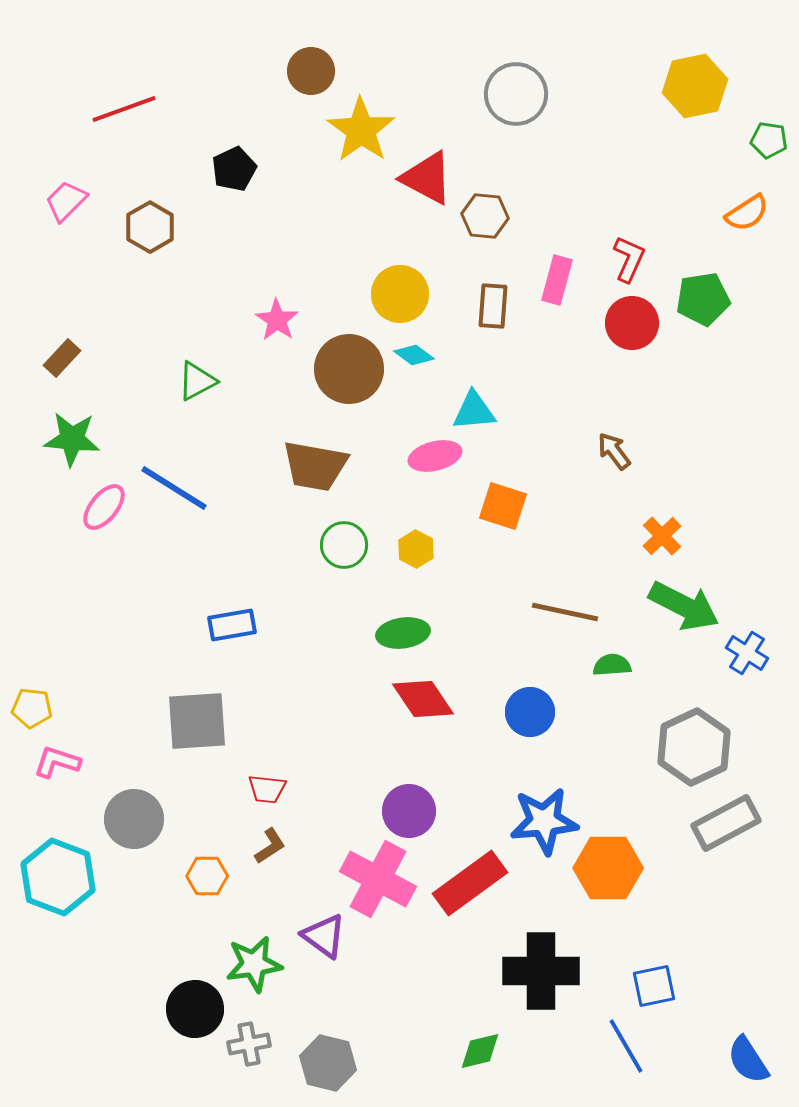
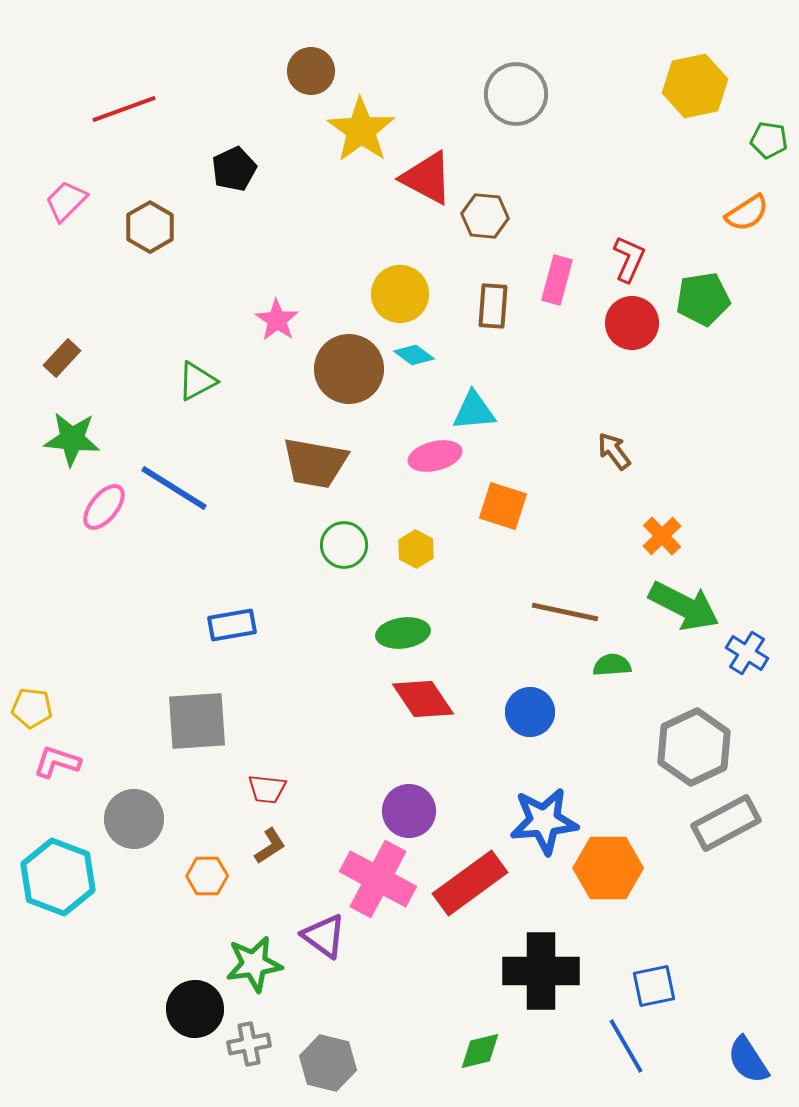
brown trapezoid at (315, 466): moved 3 px up
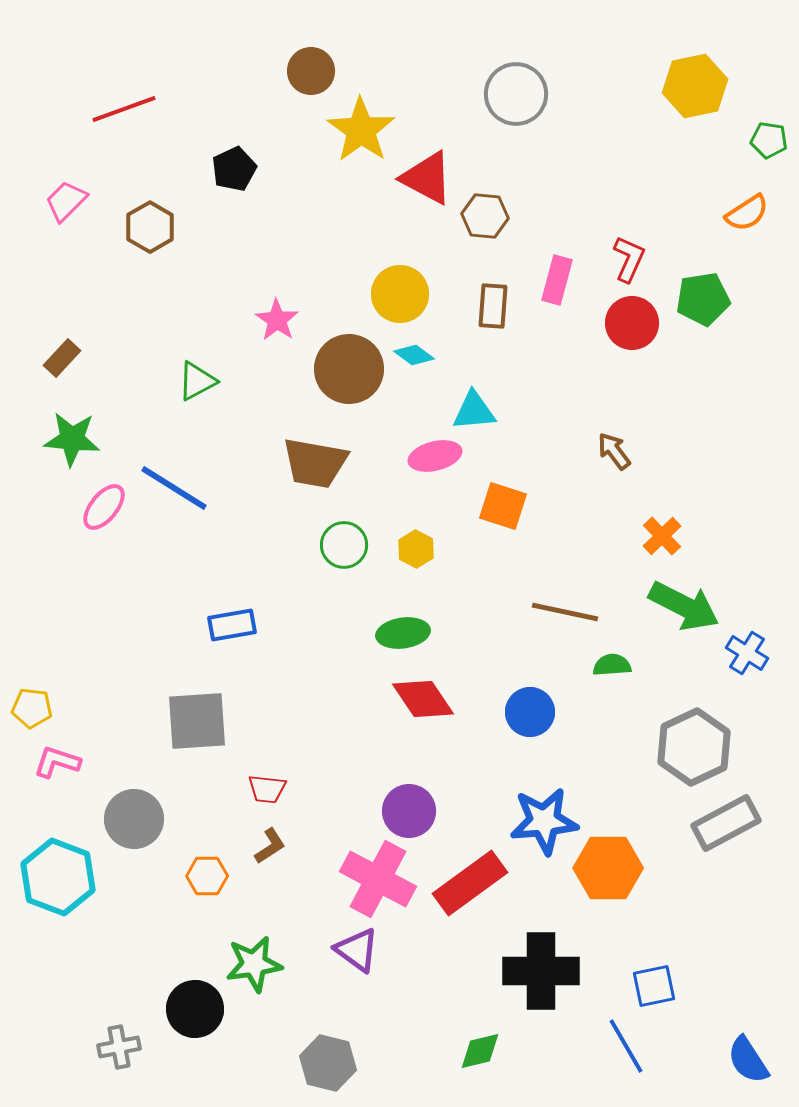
purple triangle at (324, 936): moved 33 px right, 14 px down
gray cross at (249, 1044): moved 130 px left, 3 px down
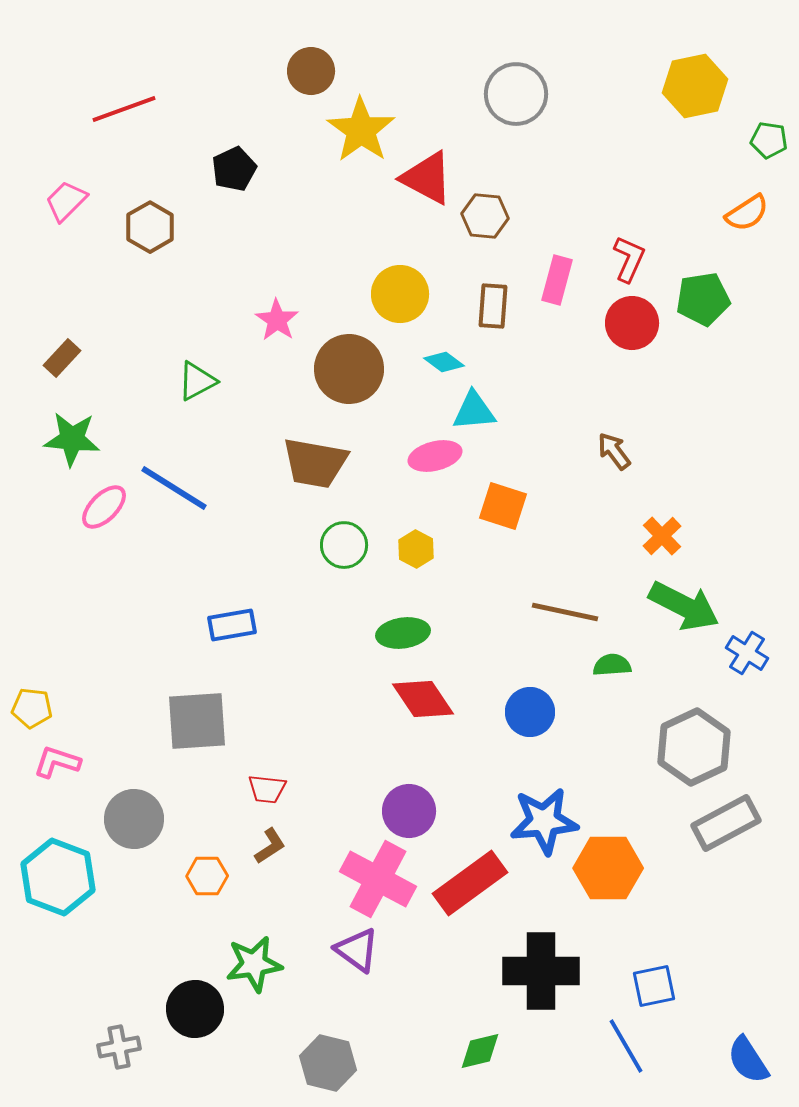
cyan diamond at (414, 355): moved 30 px right, 7 px down
pink ellipse at (104, 507): rotated 6 degrees clockwise
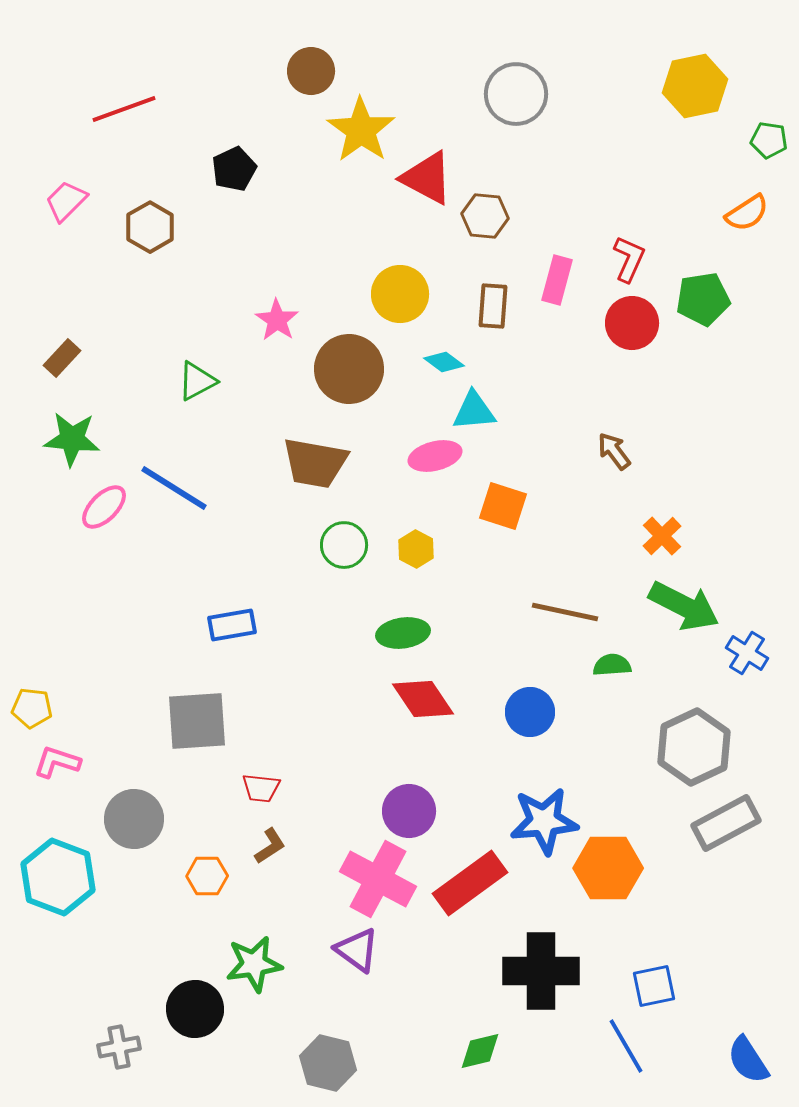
red trapezoid at (267, 789): moved 6 px left, 1 px up
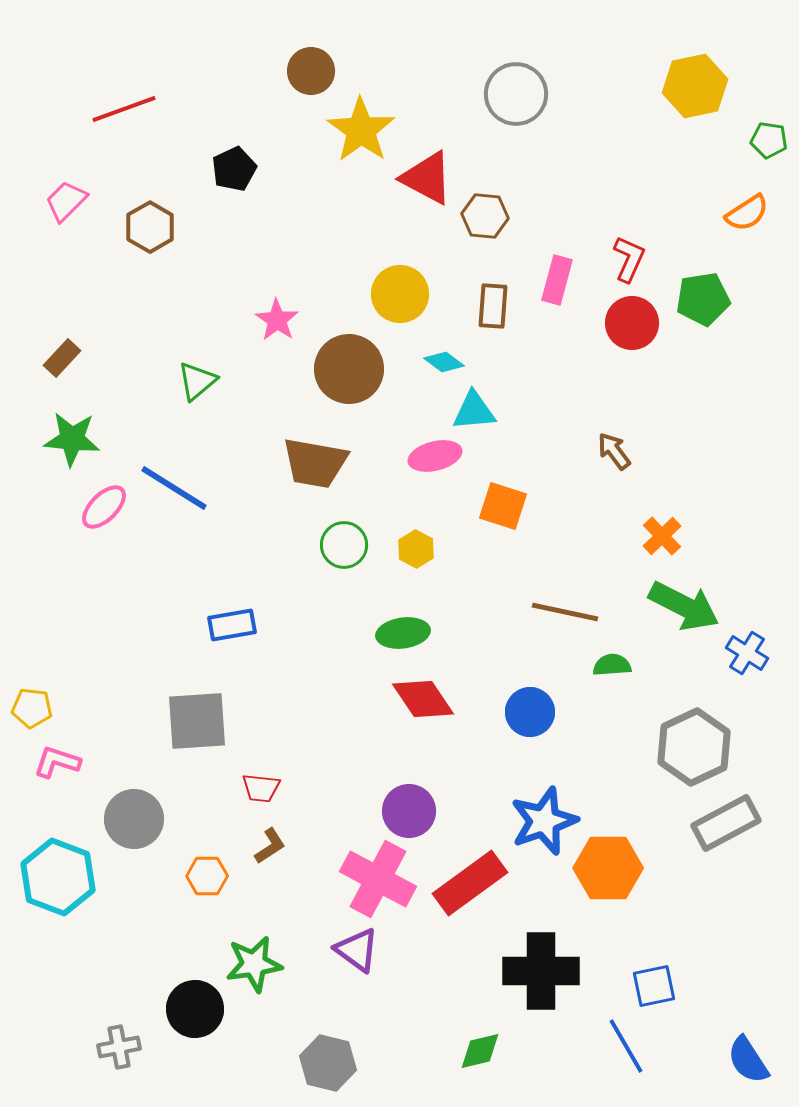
green triangle at (197, 381): rotated 12 degrees counterclockwise
blue star at (544, 821): rotated 14 degrees counterclockwise
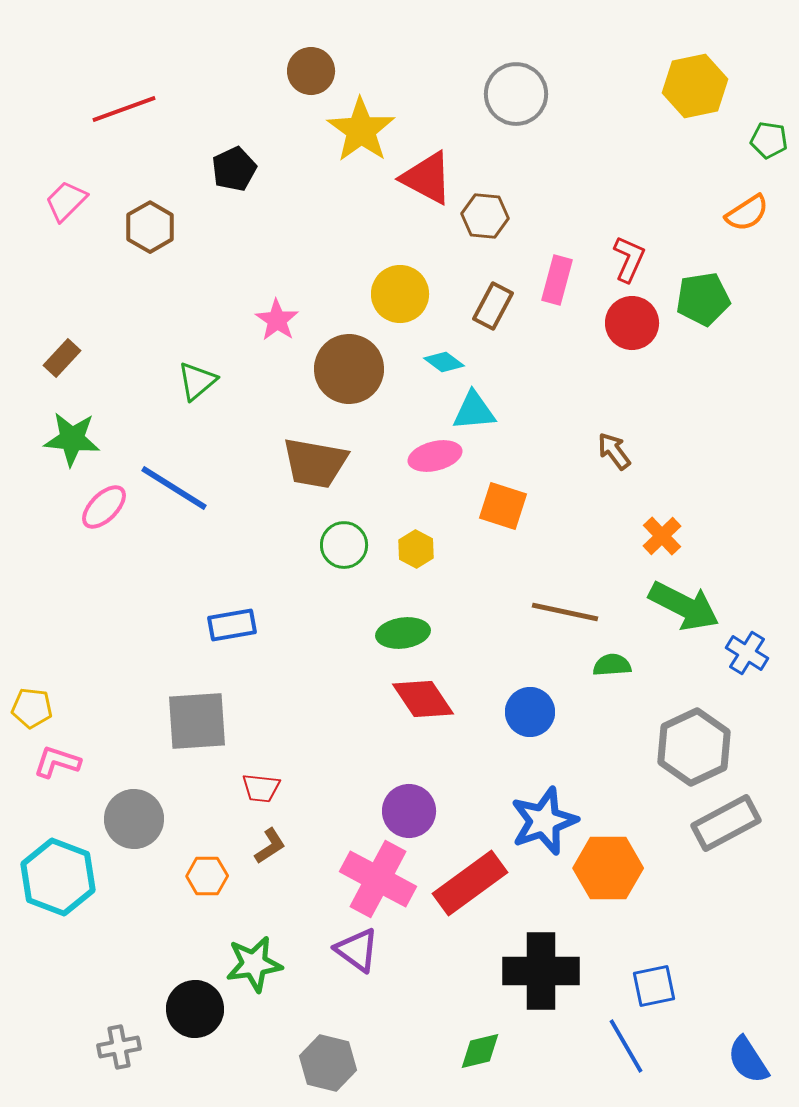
brown rectangle at (493, 306): rotated 24 degrees clockwise
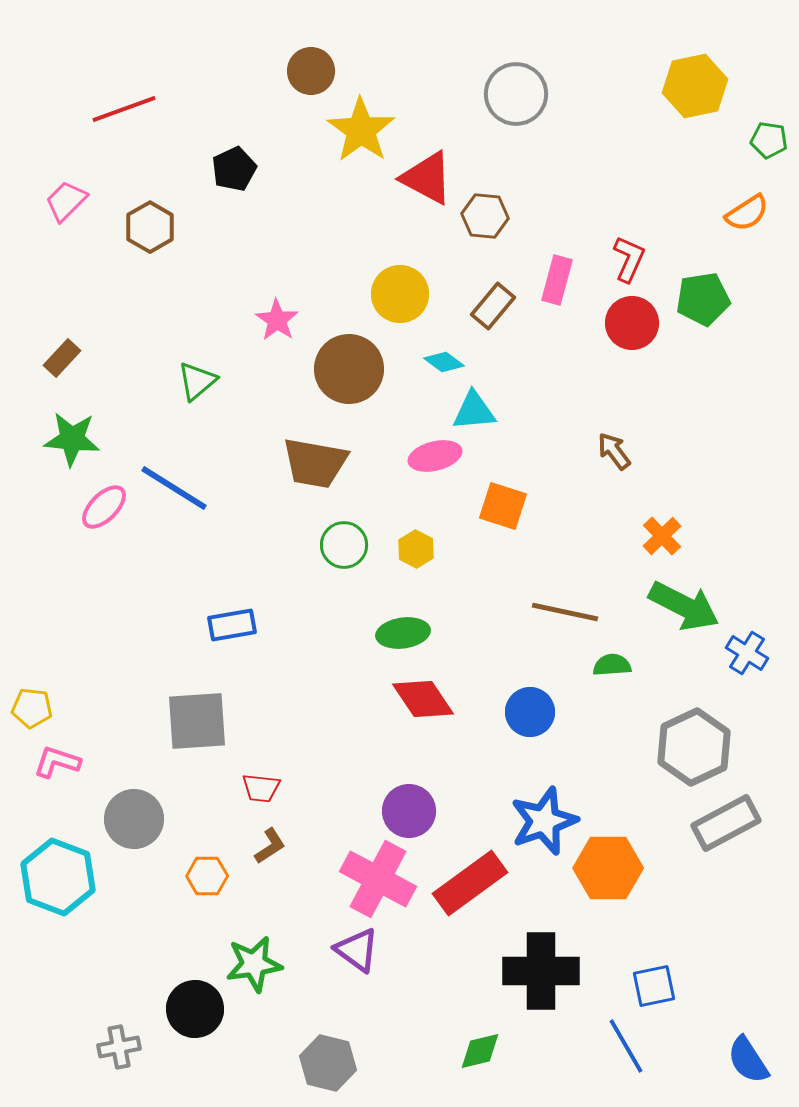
brown rectangle at (493, 306): rotated 12 degrees clockwise
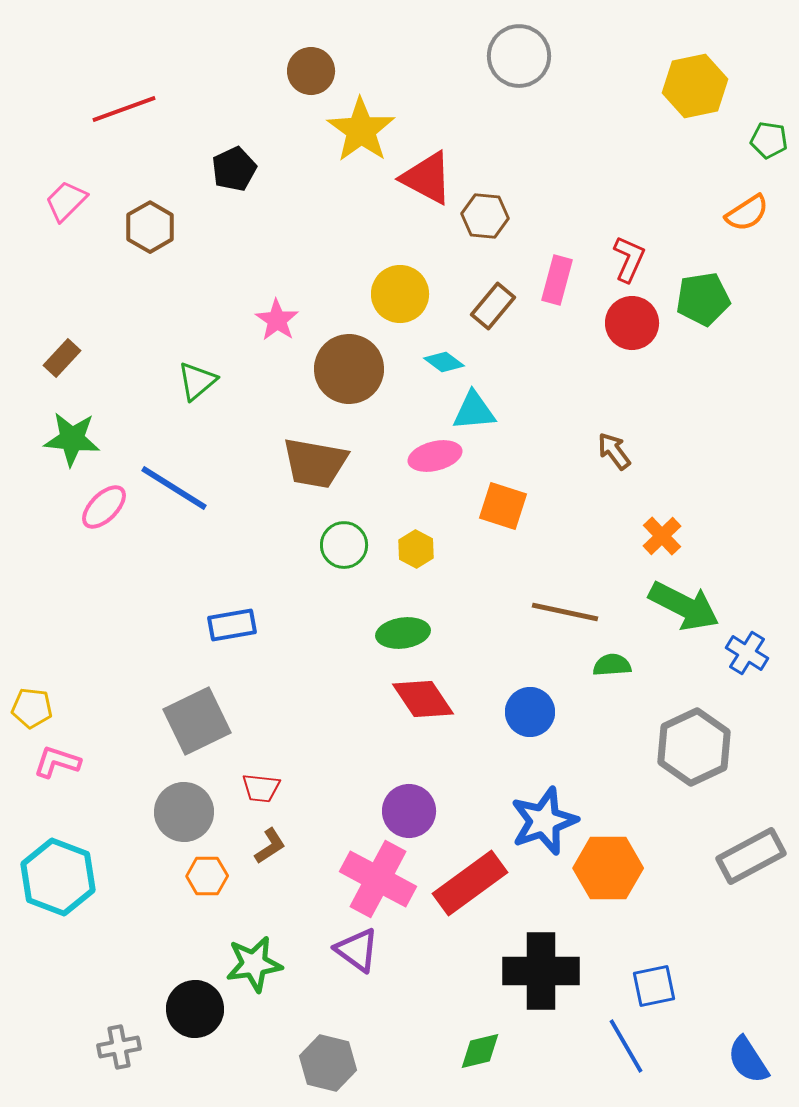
gray circle at (516, 94): moved 3 px right, 38 px up
gray square at (197, 721): rotated 22 degrees counterclockwise
gray circle at (134, 819): moved 50 px right, 7 px up
gray rectangle at (726, 823): moved 25 px right, 33 px down
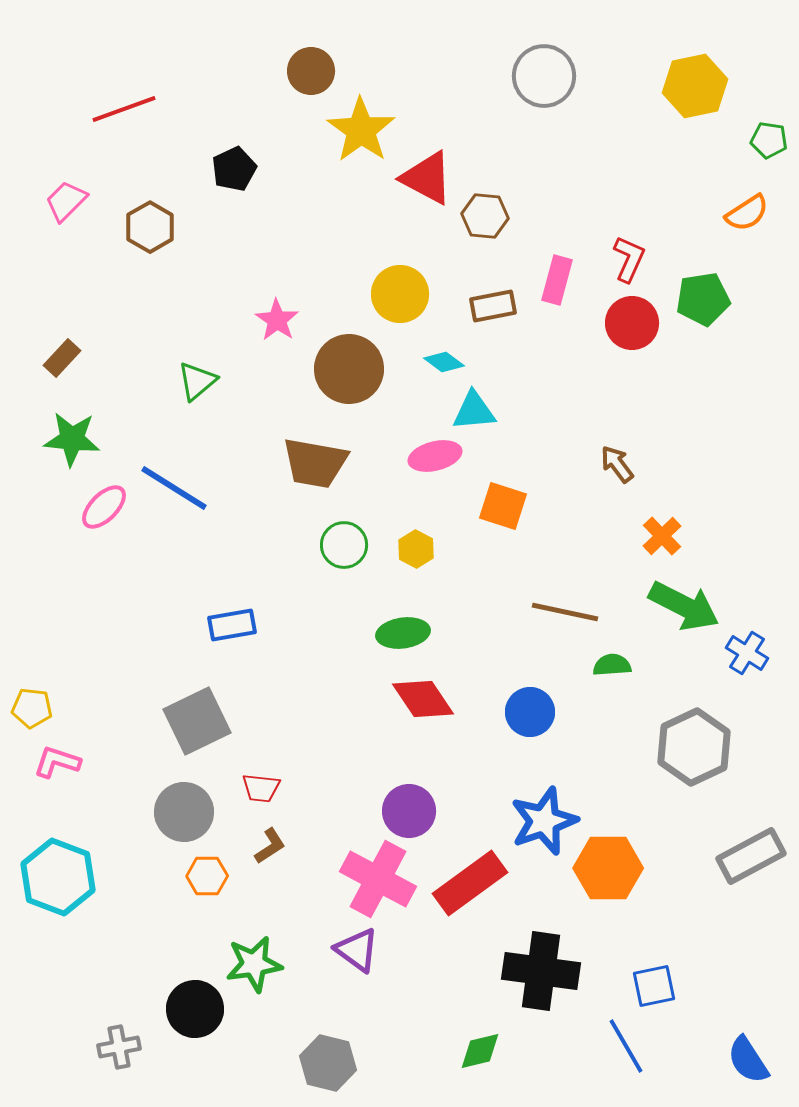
gray circle at (519, 56): moved 25 px right, 20 px down
brown rectangle at (493, 306): rotated 39 degrees clockwise
brown arrow at (614, 451): moved 3 px right, 13 px down
black cross at (541, 971): rotated 8 degrees clockwise
